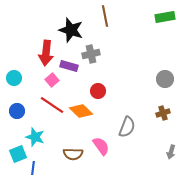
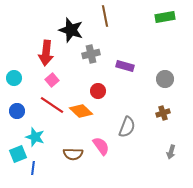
purple rectangle: moved 56 px right
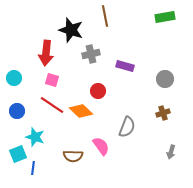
pink square: rotated 32 degrees counterclockwise
brown semicircle: moved 2 px down
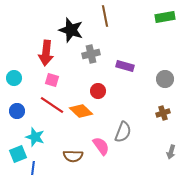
gray semicircle: moved 4 px left, 5 px down
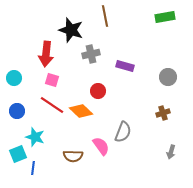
red arrow: moved 1 px down
gray circle: moved 3 px right, 2 px up
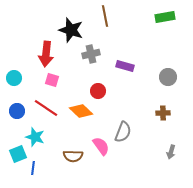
red line: moved 6 px left, 3 px down
brown cross: rotated 16 degrees clockwise
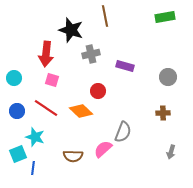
pink semicircle: moved 2 px right, 3 px down; rotated 96 degrees counterclockwise
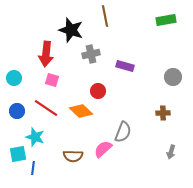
green rectangle: moved 1 px right, 3 px down
gray circle: moved 5 px right
cyan square: rotated 12 degrees clockwise
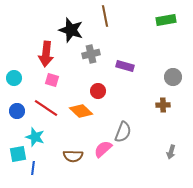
brown cross: moved 8 px up
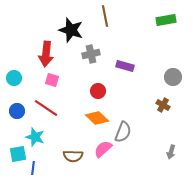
brown cross: rotated 32 degrees clockwise
orange diamond: moved 16 px right, 7 px down
